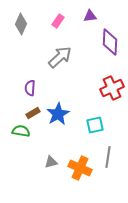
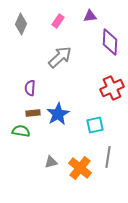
brown rectangle: rotated 24 degrees clockwise
orange cross: rotated 15 degrees clockwise
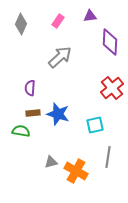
red cross: rotated 15 degrees counterclockwise
blue star: rotated 25 degrees counterclockwise
orange cross: moved 4 px left, 3 px down; rotated 10 degrees counterclockwise
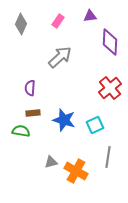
red cross: moved 2 px left
blue star: moved 6 px right, 6 px down
cyan square: rotated 12 degrees counterclockwise
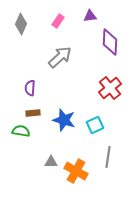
gray triangle: rotated 16 degrees clockwise
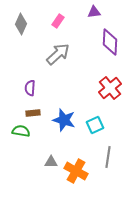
purple triangle: moved 4 px right, 4 px up
gray arrow: moved 2 px left, 3 px up
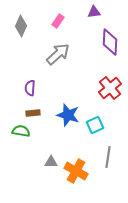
gray diamond: moved 2 px down
blue star: moved 4 px right, 5 px up
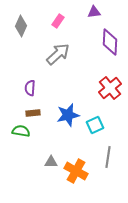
blue star: rotated 30 degrees counterclockwise
